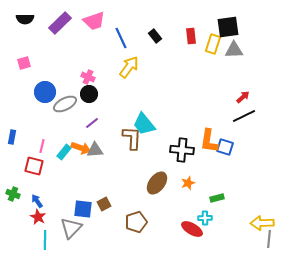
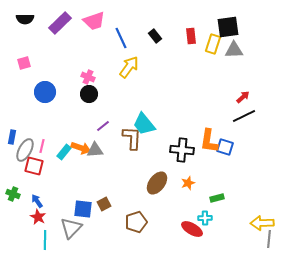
gray ellipse at (65, 104): moved 40 px left, 46 px down; rotated 35 degrees counterclockwise
purple line at (92, 123): moved 11 px right, 3 px down
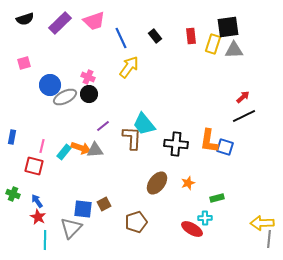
black semicircle at (25, 19): rotated 18 degrees counterclockwise
blue circle at (45, 92): moved 5 px right, 7 px up
gray ellipse at (25, 150): moved 40 px right, 53 px up; rotated 35 degrees clockwise
black cross at (182, 150): moved 6 px left, 6 px up
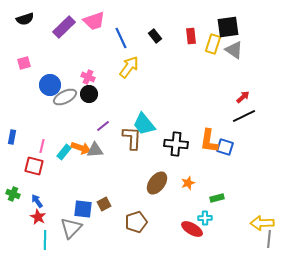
purple rectangle at (60, 23): moved 4 px right, 4 px down
gray triangle at (234, 50): rotated 36 degrees clockwise
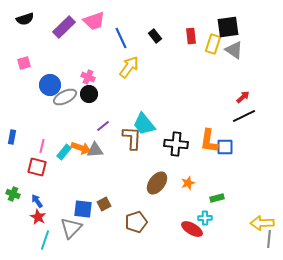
blue square at (225, 147): rotated 18 degrees counterclockwise
red square at (34, 166): moved 3 px right, 1 px down
cyan line at (45, 240): rotated 18 degrees clockwise
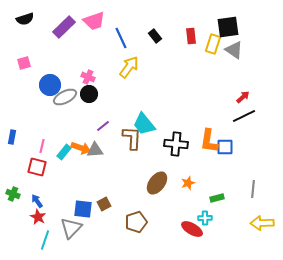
gray line at (269, 239): moved 16 px left, 50 px up
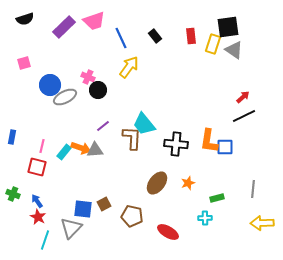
black circle at (89, 94): moved 9 px right, 4 px up
brown pentagon at (136, 222): moved 4 px left, 6 px up; rotated 30 degrees clockwise
red ellipse at (192, 229): moved 24 px left, 3 px down
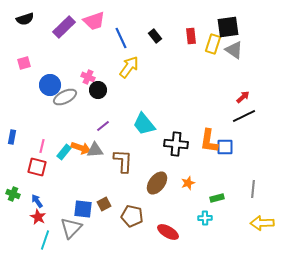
brown L-shape at (132, 138): moved 9 px left, 23 px down
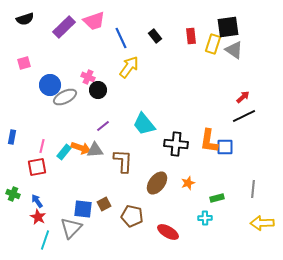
red square at (37, 167): rotated 24 degrees counterclockwise
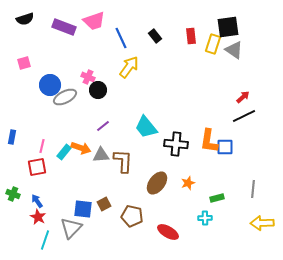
purple rectangle at (64, 27): rotated 65 degrees clockwise
cyan trapezoid at (144, 124): moved 2 px right, 3 px down
gray triangle at (95, 150): moved 6 px right, 5 px down
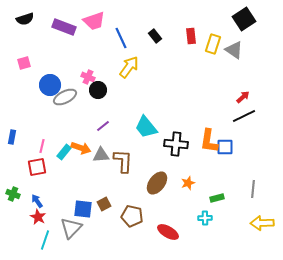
black square at (228, 27): moved 16 px right, 8 px up; rotated 25 degrees counterclockwise
